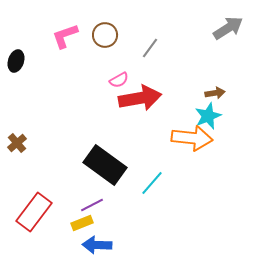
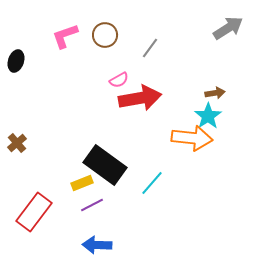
cyan star: rotated 12 degrees counterclockwise
yellow rectangle: moved 40 px up
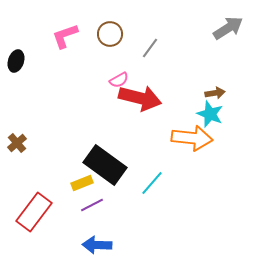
brown circle: moved 5 px right, 1 px up
red arrow: rotated 24 degrees clockwise
cyan star: moved 2 px right, 2 px up; rotated 16 degrees counterclockwise
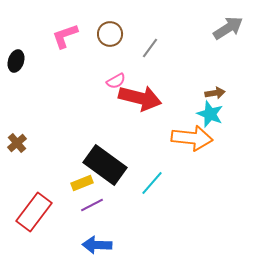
pink semicircle: moved 3 px left, 1 px down
